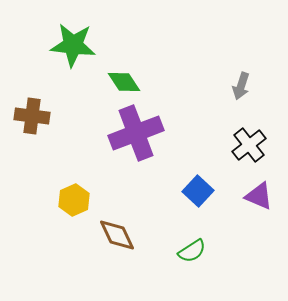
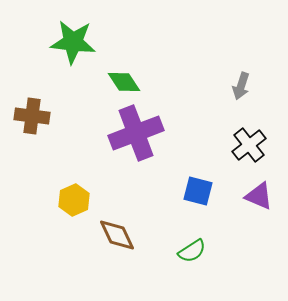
green star: moved 3 px up
blue square: rotated 28 degrees counterclockwise
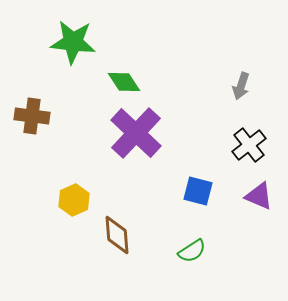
purple cross: rotated 26 degrees counterclockwise
brown diamond: rotated 21 degrees clockwise
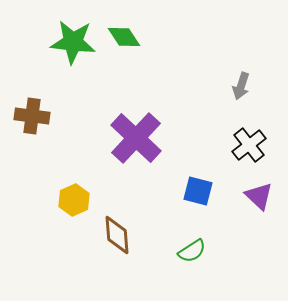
green diamond: moved 45 px up
purple cross: moved 5 px down
purple triangle: rotated 20 degrees clockwise
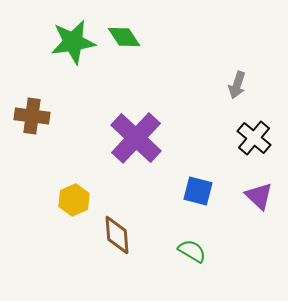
green star: rotated 15 degrees counterclockwise
gray arrow: moved 4 px left, 1 px up
black cross: moved 5 px right, 7 px up; rotated 12 degrees counterclockwise
green semicircle: rotated 116 degrees counterclockwise
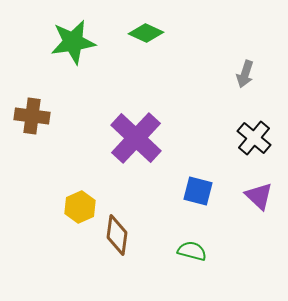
green diamond: moved 22 px right, 4 px up; rotated 32 degrees counterclockwise
gray arrow: moved 8 px right, 11 px up
yellow hexagon: moved 6 px right, 7 px down
brown diamond: rotated 12 degrees clockwise
green semicircle: rotated 16 degrees counterclockwise
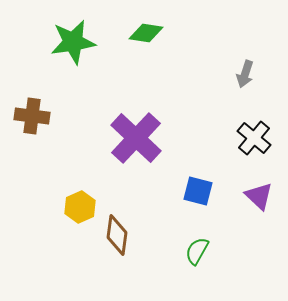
green diamond: rotated 16 degrees counterclockwise
green semicircle: moved 5 px right; rotated 76 degrees counterclockwise
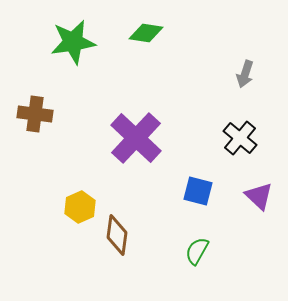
brown cross: moved 3 px right, 2 px up
black cross: moved 14 px left
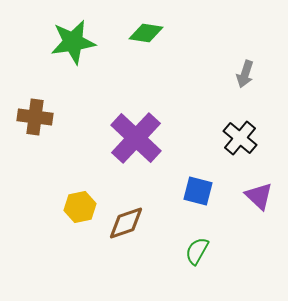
brown cross: moved 3 px down
yellow hexagon: rotated 12 degrees clockwise
brown diamond: moved 9 px right, 12 px up; rotated 63 degrees clockwise
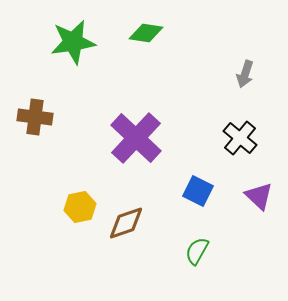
blue square: rotated 12 degrees clockwise
